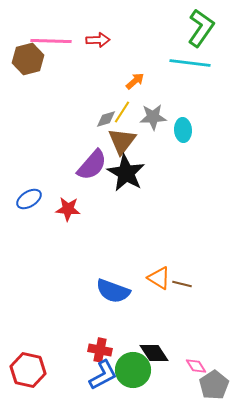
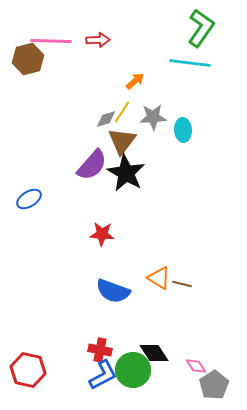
red star: moved 34 px right, 25 px down
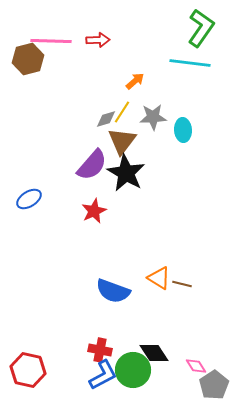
red star: moved 8 px left, 23 px up; rotated 30 degrees counterclockwise
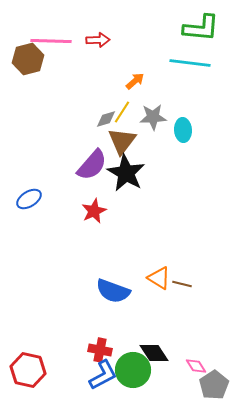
green L-shape: rotated 60 degrees clockwise
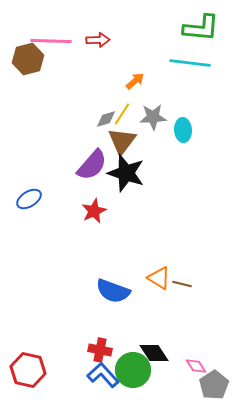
yellow line: moved 2 px down
black star: rotated 12 degrees counterclockwise
blue L-shape: rotated 104 degrees counterclockwise
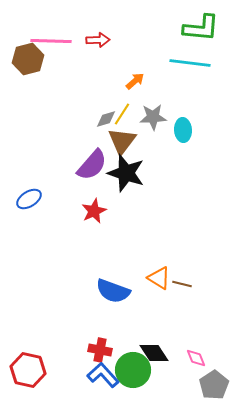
pink diamond: moved 8 px up; rotated 10 degrees clockwise
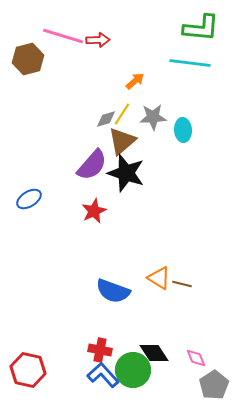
pink line: moved 12 px right, 5 px up; rotated 15 degrees clockwise
brown triangle: rotated 12 degrees clockwise
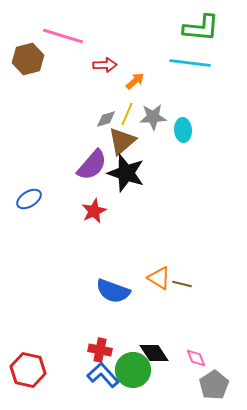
red arrow: moved 7 px right, 25 px down
yellow line: moved 5 px right; rotated 10 degrees counterclockwise
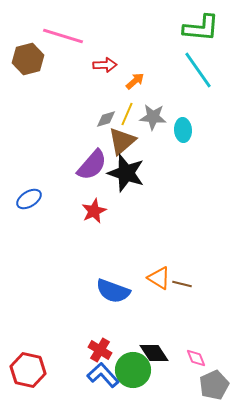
cyan line: moved 8 px right, 7 px down; rotated 48 degrees clockwise
gray star: rotated 8 degrees clockwise
red cross: rotated 20 degrees clockwise
gray pentagon: rotated 8 degrees clockwise
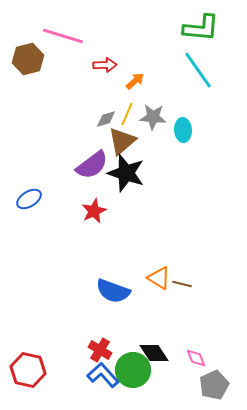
purple semicircle: rotated 12 degrees clockwise
